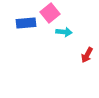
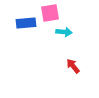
pink square: rotated 30 degrees clockwise
red arrow: moved 14 px left, 11 px down; rotated 112 degrees clockwise
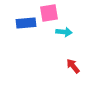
pink square: moved 1 px left
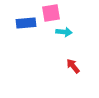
pink square: moved 2 px right
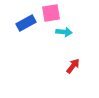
blue rectangle: rotated 24 degrees counterclockwise
red arrow: rotated 77 degrees clockwise
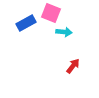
pink square: rotated 30 degrees clockwise
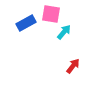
pink square: moved 1 px down; rotated 12 degrees counterclockwise
cyan arrow: rotated 56 degrees counterclockwise
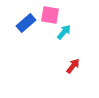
pink square: moved 1 px left, 1 px down
blue rectangle: rotated 12 degrees counterclockwise
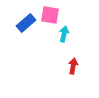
cyan arrow: moved 2 px down; rotated 28 degrees counterclockwise
red arrow: rotated 28 degrees counterclockwise
